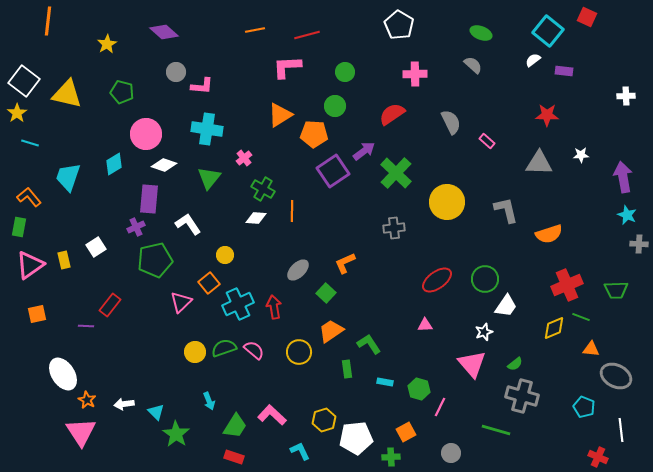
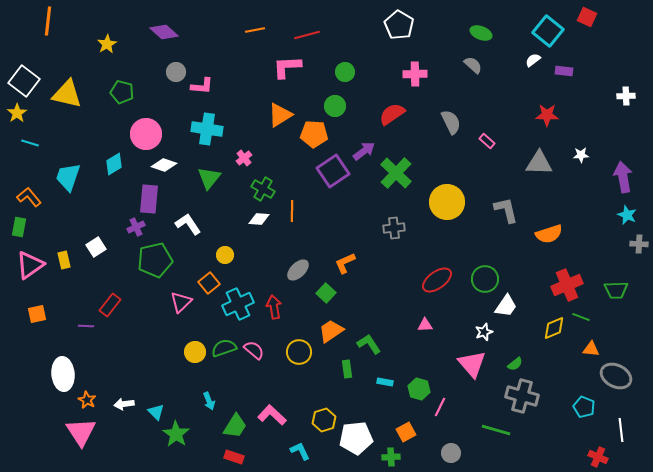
white diamond at (256, 218): moved 3 px right, 1 px down
white ellipse at (63, 374): rotated 28 degrees clockwise
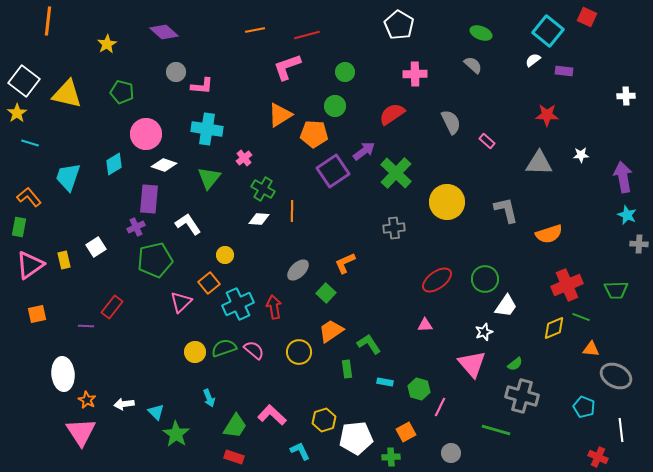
pink L-shape at (287, 67): rotated 16 degrees counterclockwise
red rectangle at (110, 305): moved 2 px right, 2 px down
cyan arrow at (209, 401): moved 3 px up
